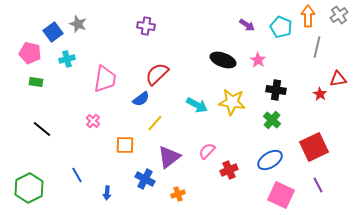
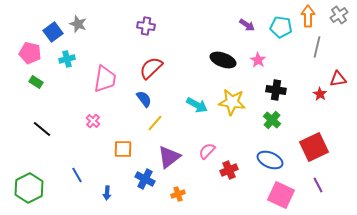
cyan pentagon: rotated 15 degrees counterclockwise
red semicircle: moved 6 px left, 6 px up
green rectangle: rotated 24 degrees clockwise
blue semicircle: moved 3 px right; rotated 90 degrees counterclockwise
orange square: moved 2 px left, 4 px down
blue ellipse: rotated 55 degrees clockwise
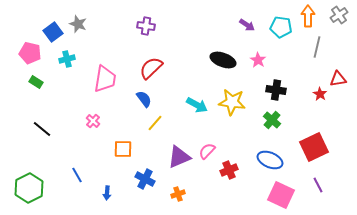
purple triangle: moved 10 px right; rotated 15 degrees clockwise
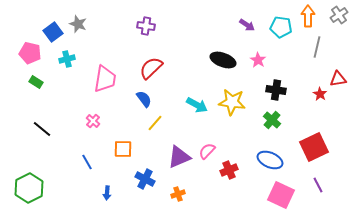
blue line: moved 10 px right, 13 px up
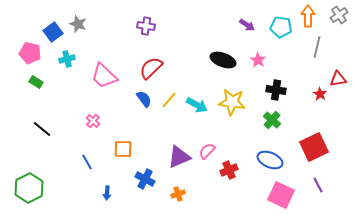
pink trapezoid: moved 1 px left, 3 px up; rotated 124 degrees clockwise
yellow line: moved 14 px right, 23 px up
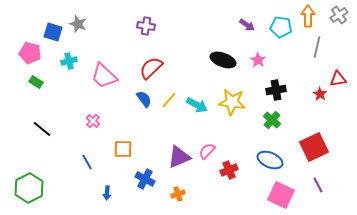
blue square: rotated 36 degrees counterclockwise
cyan cross: moved 2 px right, 2 px down
black cross: rotated 18 degrees counterclockwise
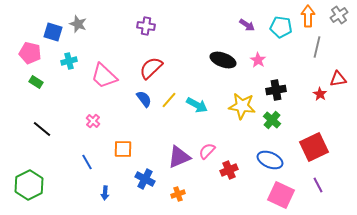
yellow star: moved 10 px right, 4 px down
green hexagon: moved 3 px up
blue arrow: moved 2 px left
